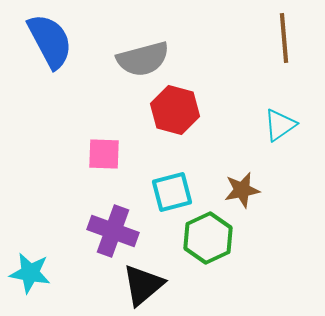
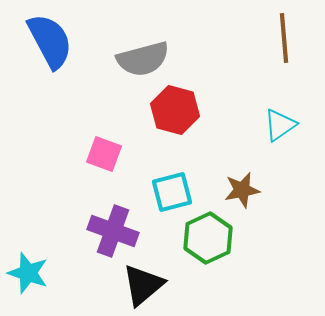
pink square: rotated 18 degrees clockwise
cyan star: moved 2 px left; rotated 9 degrees clockwise
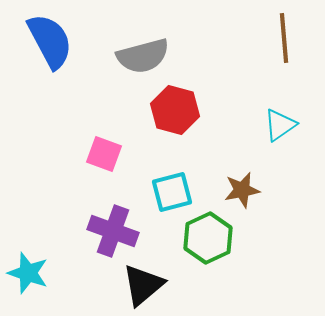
gray semicircle: moved 3 px up
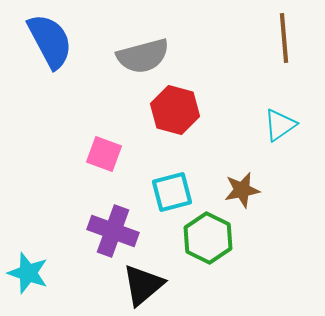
green hexagon: rotated 9 degrees counterclockwise
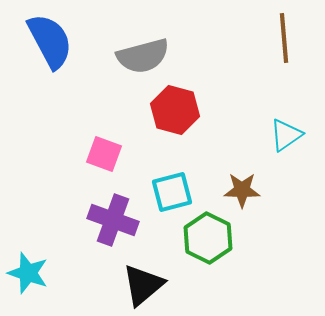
cyan triangle: moved 6 px right, 10 px down
brown star: rotated 12 degrees clockwise
purple cross: moved 11 px up
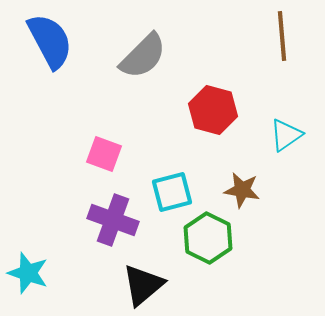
brown line: moved 2 px left, 2 px up
gray semicircle: rotated 30 degrees counterclockwise
red hexagon: moved 38 px right
brown star: rotated 9 degrees clockwise
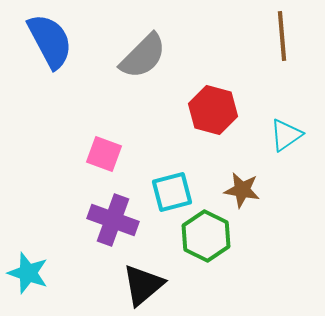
green hexagon: moved 2 px left, 2 px up
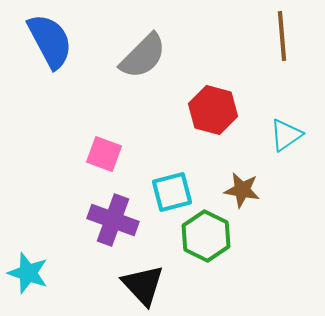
black triangle: rotated 33 degrees counterclockwise
